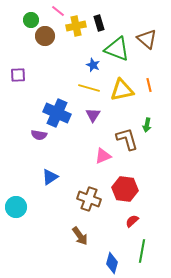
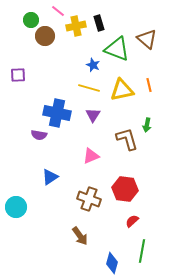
blue cross: rotated 12 degrees counterclockwise
pink triangle: moved 12 px left
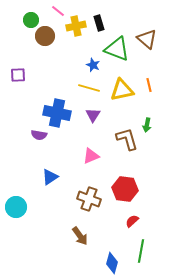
green line: moved 1 px left
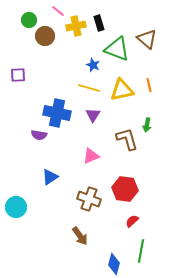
green circle: moved 2 px left
blue diamond: moved 2 px right, 1 px down
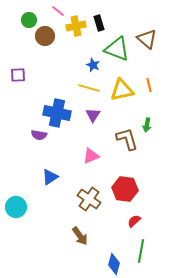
brown cross: rotated 15 degrees clockwise
red semicircle: moved 2 px right
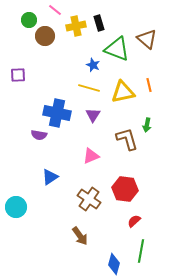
pink line: moved 3 px left, 1 px up
yellow triangle: moved 1 px right, 2 px down
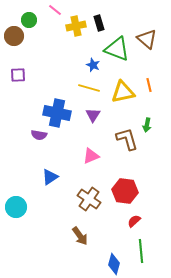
brown circle: moved 31 px left
red hexagon: moved 2 px down
green line: rotated 15 degrees counterclockwise
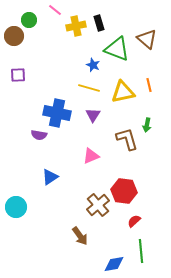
red hexagon: moved 1 px left
brown cross: moved 9 px right, 6 px down; rotated 15 degrees clockwise
blue diamond: rotated 65 degrees clockwise
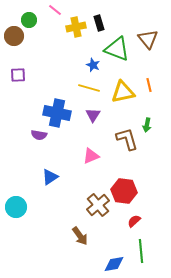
yellow cross: moved 1 px down
brown triangle: moved 1 px right; rotated 10 degrees clockwise
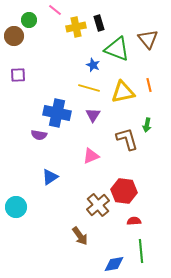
red semicircle: rotated 40 degrees clockwise
